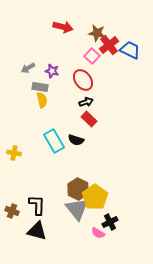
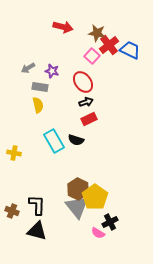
red ellipse: moved 2 px down
yellow semicircle: moved 4 px left, 5 px down
red rectangle: rotated 70 degrees counterclockwise
gray triangle: moved 2 px up
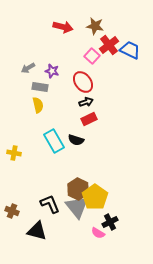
brown star: moved 2 px left, 7 px up
black L-shape: moved 13 px right, 1 px up; rotated 25 degrees counterclockwise
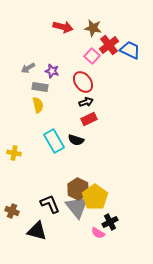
brown star: moved 2 px left, 2 px down
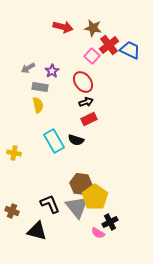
purple star: rotated 24 degrees clockwise
brown hexagon: moved 3 px right, 5 px up; rotated 20 degrees counterclockwise
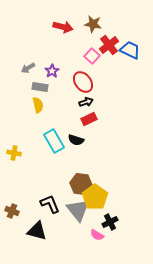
brown star: moved 4 px up
gray triangle: moved 1 px right, 3 px down
pink semicircle: moved 1 px left, 2 px down
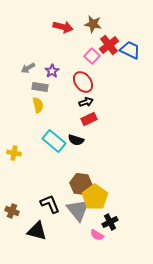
cyan rectangle: rotated 20 degrees counterclockwise
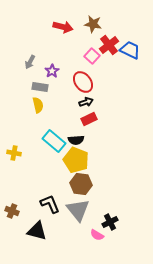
gray arrow: moved 2 px right, 6 px up; rotated 32 degrees counterclockwise
black semicircle: rotated 21 degrees counterclockwise
yellow pentagon: moved 19 px left, 37 px up; rotated 15 degrees counterclockwise
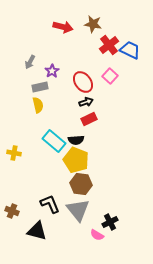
pink square: moved 18 px right, 20 px down
gray rectangle: rotated 21 degrees counterclockwise
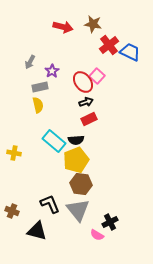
blue trapezoid: moved 2 px down
pink square: moved 13 px left
yellow pentagon: rotated 30 degrees clockwise
